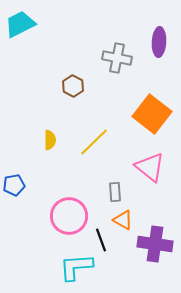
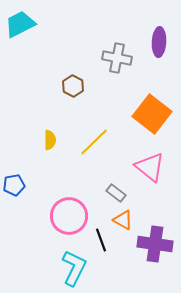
gray rectangle: moved 1 px right, 1 px down; rotated 48 degrees counterclockwise
cyan L-shape: moved 2 px left, 1 px down; rotated 120 degrees clockwise
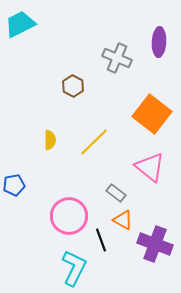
gray cross: rotated 12 degrees clockwise
purple cross: rotated 12 degrees clockwise
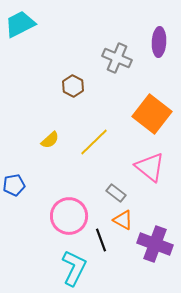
yellow semicircle: rotated 48 degrees clockwise
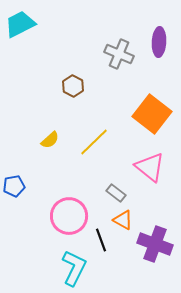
gray cross: moved 2 px right, 4 px up
blue pentagon: moved 1 px down
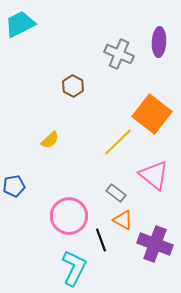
yellow line: moved 24 px right
pink triangle: moved 4 px right, 8 px down
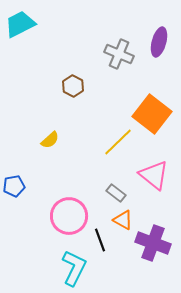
purple ellipse: rotated 12 degrees clockwise
black line: moved 1 px left
purple cross: moved 2 px left, 1 px up
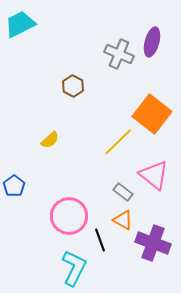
purple ellipse: moved 7 px left
blue pentagon: rotated 25 degrees counterclockwise
gray rectangle: moved 7 px right, 1 px up
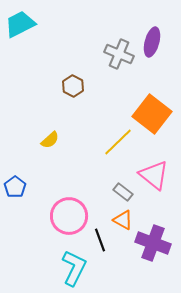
blue pentagon: moved 1 px right, 1 px down
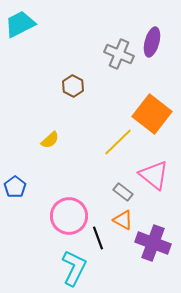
black line: moved 2 px left, 2 px up
